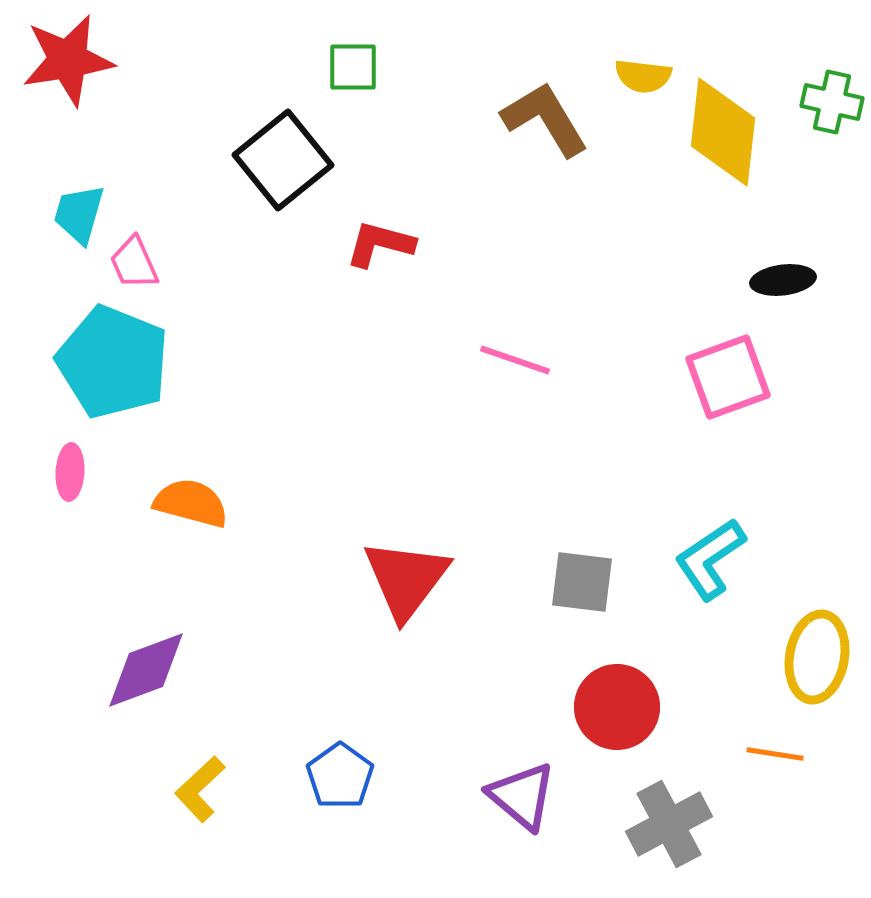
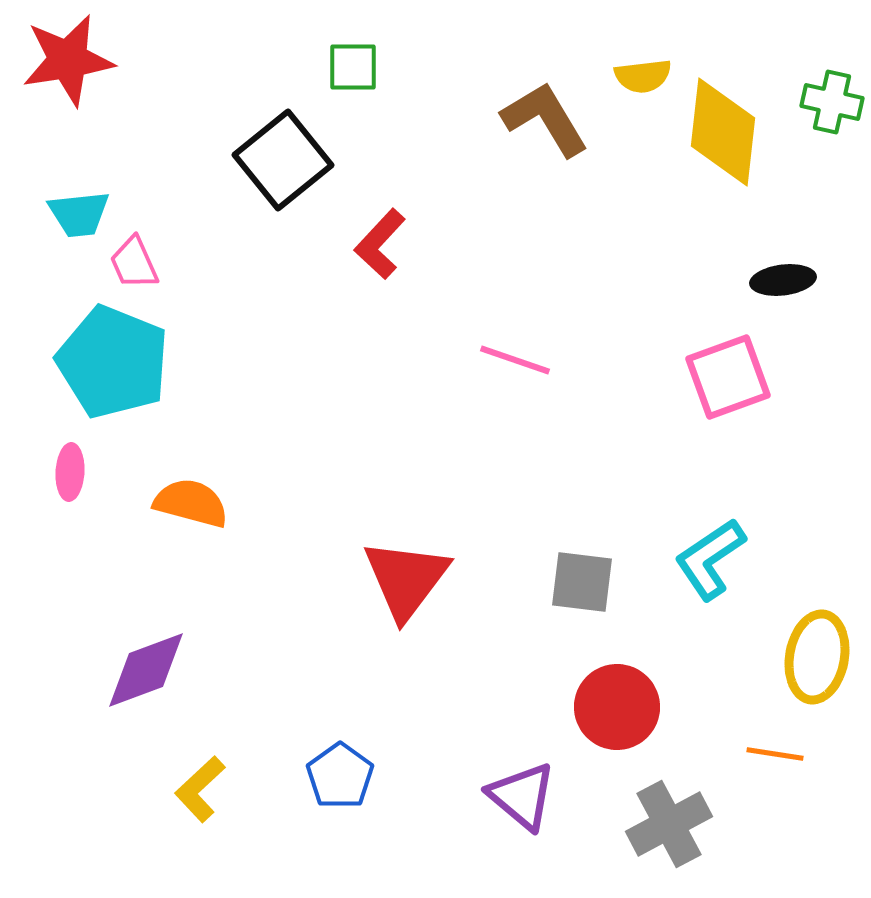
yellow semicircle: rotated 14 degrees counterclockwise
cyan trapezoid: rotated 112 degrees counterclockwise
red L-shape: rotated 62 degrees counterclockwise
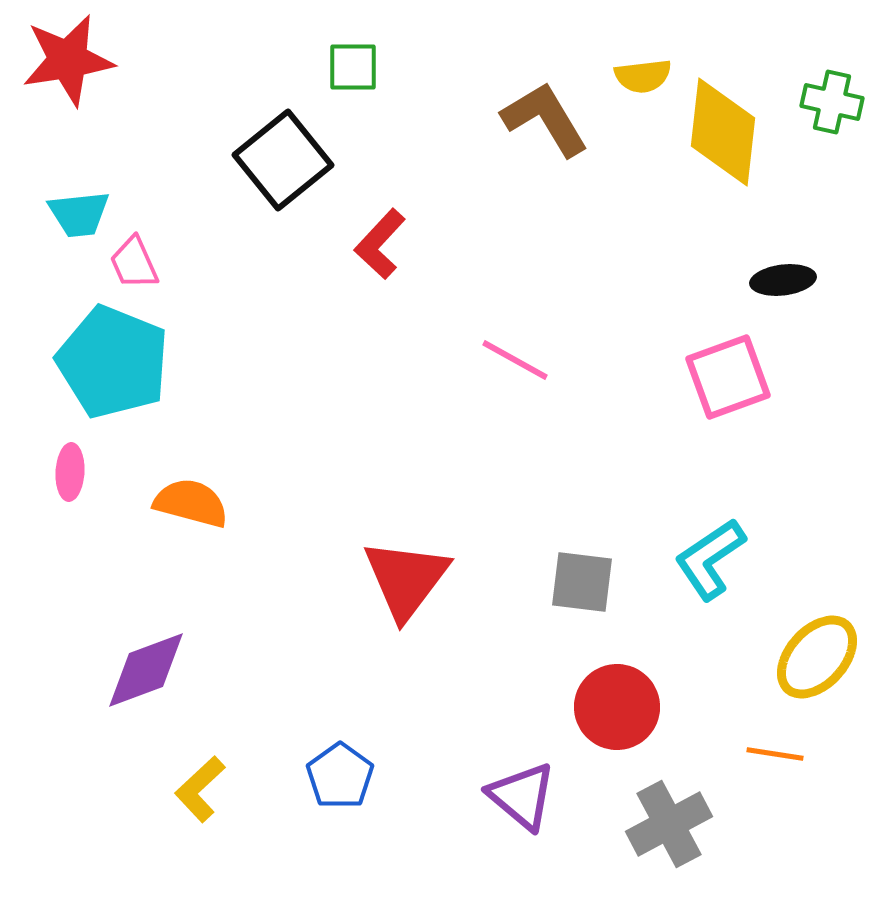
pink line: rotated 10 degrees clockwise
yellow ellipse: rotated 32 degrees clockwise
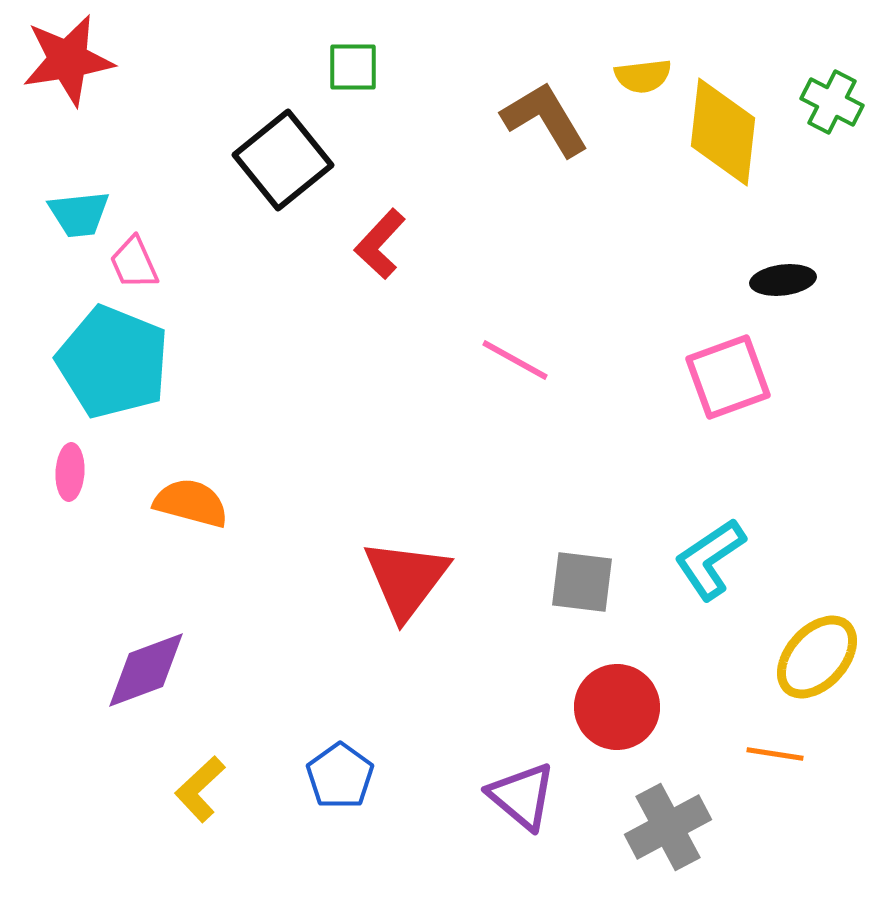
green cross: rotated 14 degrees clockwise
gray cross: moved 1 px left, 3 px down
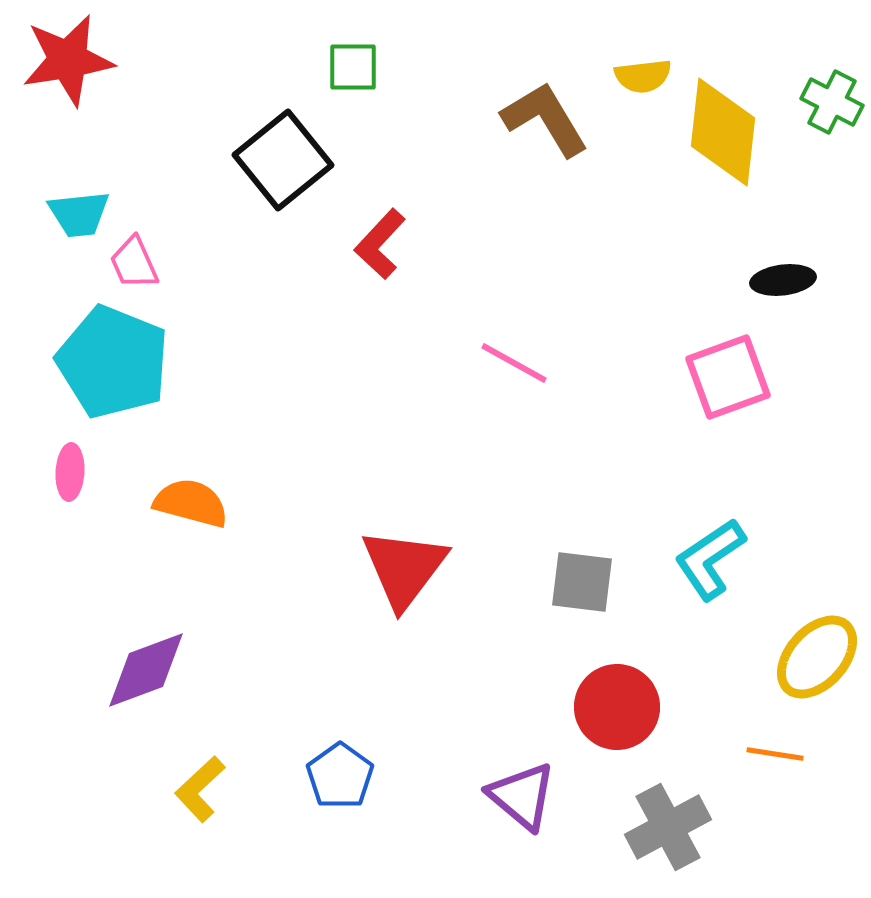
pink line: moved 1 px left, 3 px down
red triangle: moved 2 px left, 11 px up
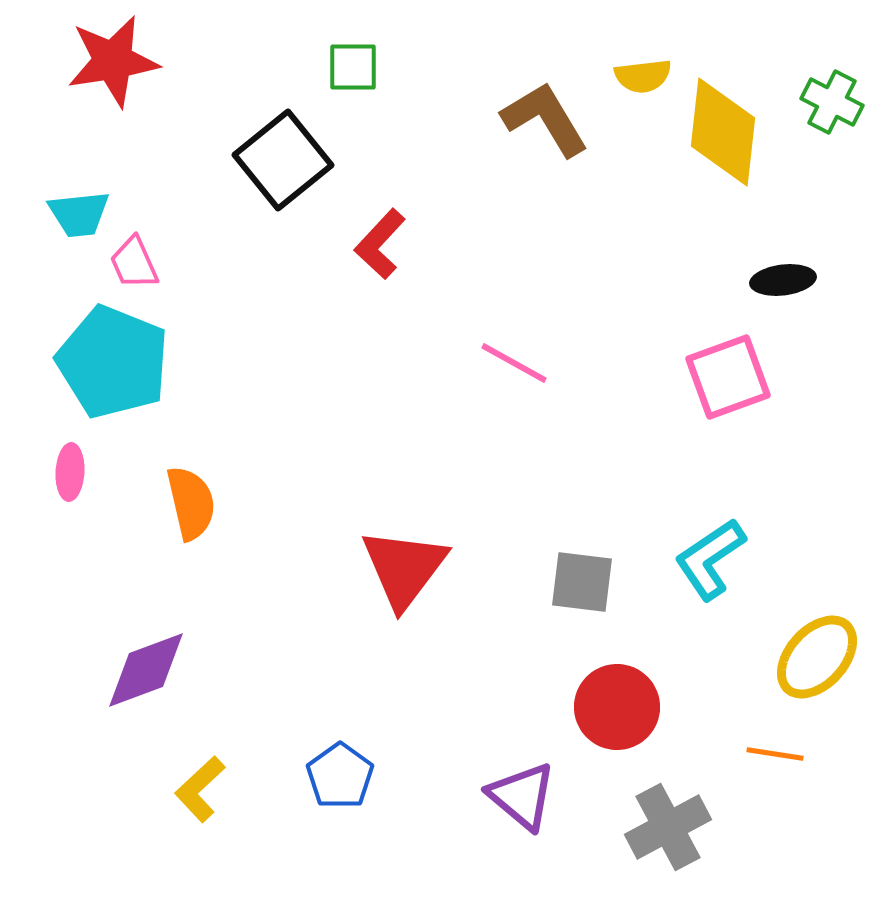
red star: moved 45 px right, 1 px down
orange semicircle: rotated 62 degrees clockwise
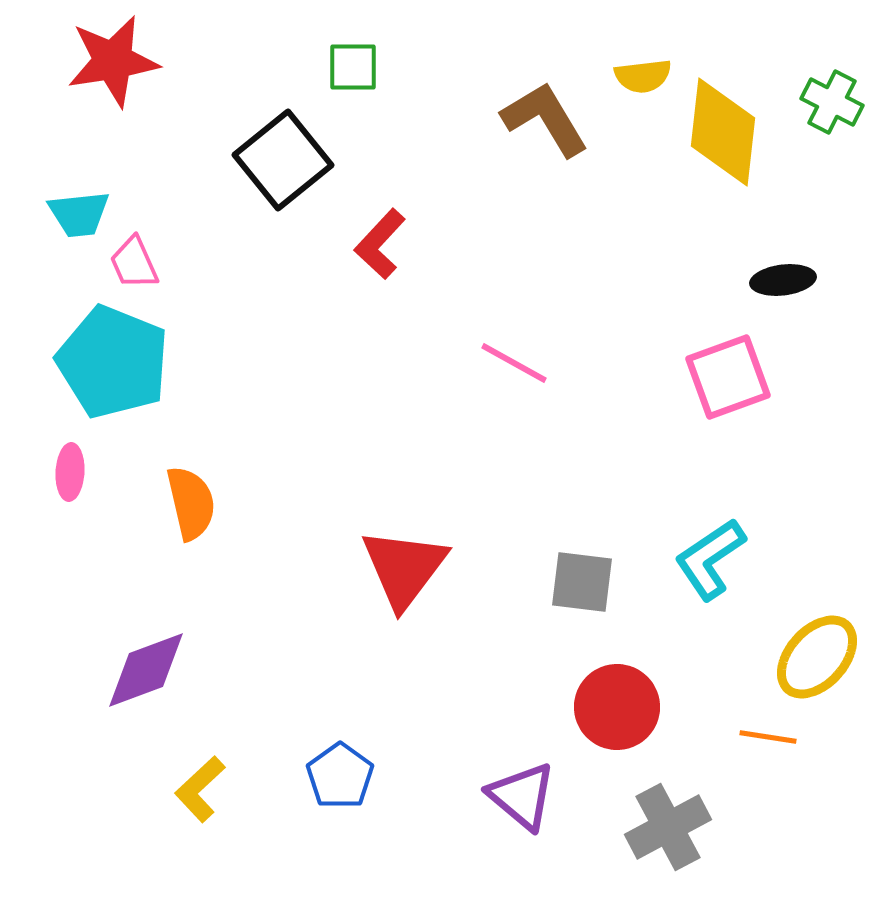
orange line: moved 7 px left, 17 px up
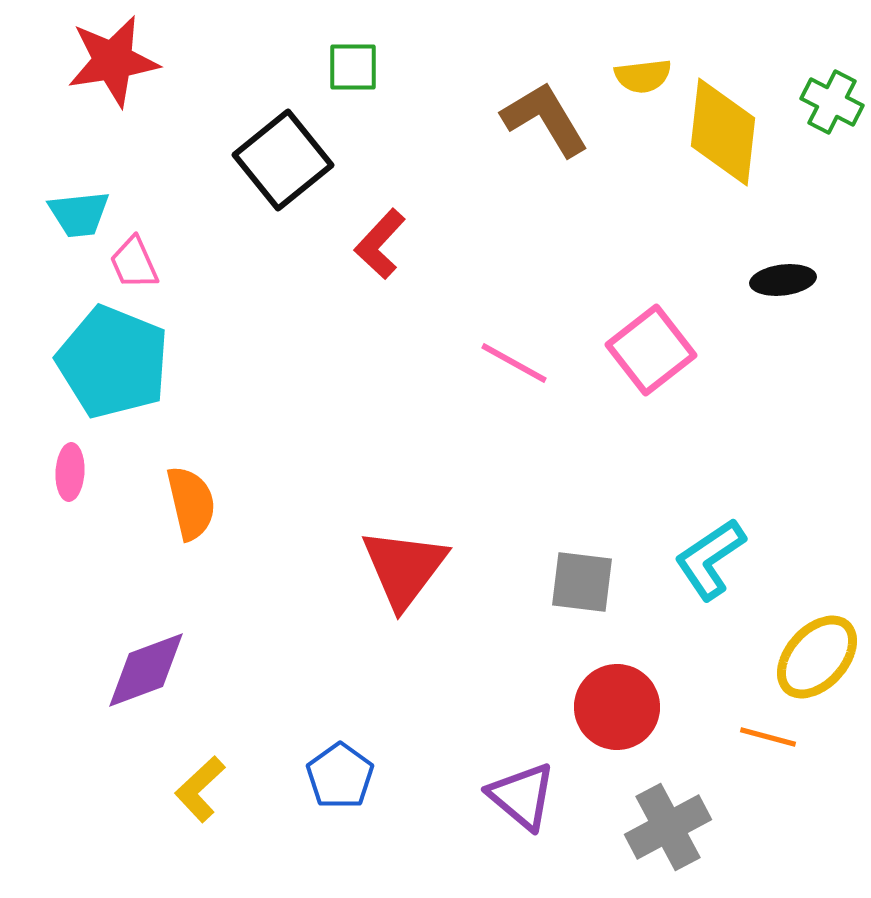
pink square: moved 77 px left, 27 px up; rotated 18 degrees counterclockwise
orange line: rotated 6 degrees clockwise
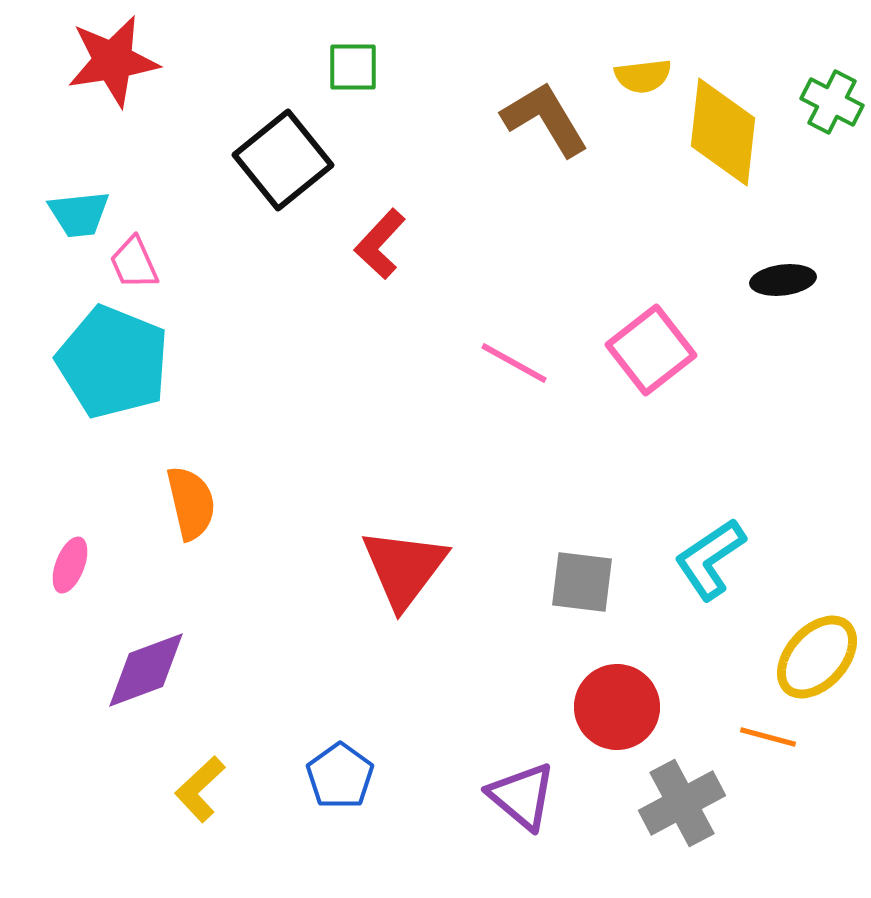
pink ellipse: moved 93 px down; rotated 18 degrees clockwise
gray cross: moved 14 px right, 24 px up
